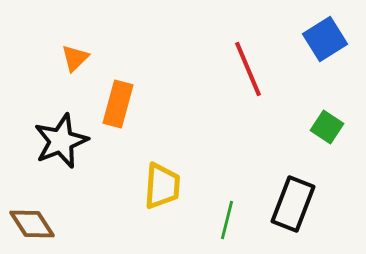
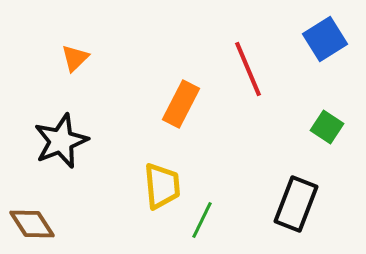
orange rectangle: moved 63 px right; rotated 12 degrees clockwise
yellow trapezoid: rotated 9 degrees counterclockwise
black rectangle: moved 3 px right
green line: moved 25 px left; rotated 12 degrees clockwise
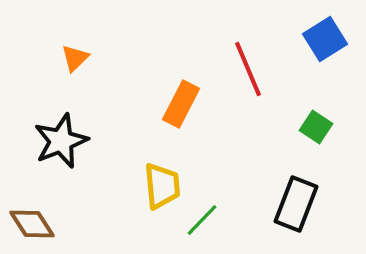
green square: moved 11 px left
green line: rotated 18 degrees clockwise
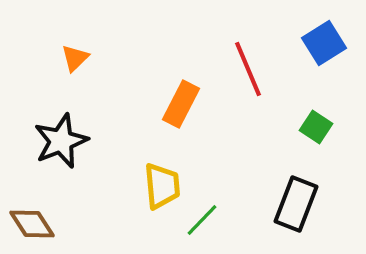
blue square: moved 1 px left, 4 px down
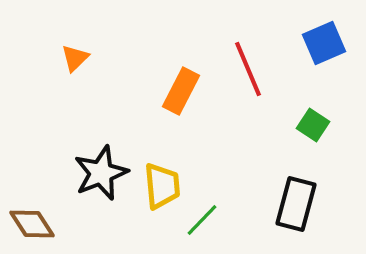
blue square: rotated 9 degrees clockwise
orange rectangle: moved 13 px up
green square: moved 3 px left, 2 px up
black star: moved 40 px right, 32 px down
black rectangle: rotated 6 degrees counterclockwise
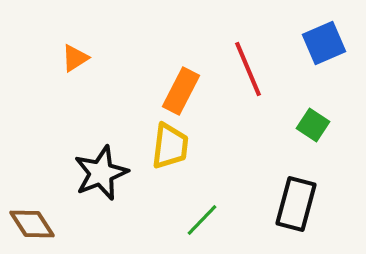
orange triangle: rotated 12 degrees clockwise
yellow trapezoid: moved 8 px right, 40 px up; rotated 12 degrees clockwise
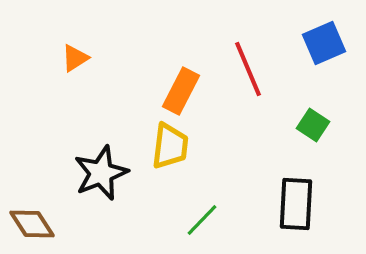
black rectangle: rotated 12 degrees counterclockwise
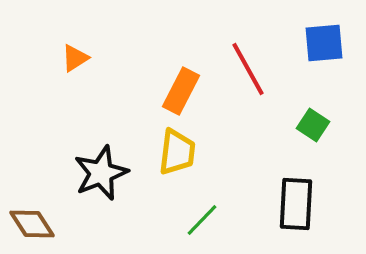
blue square: rotated 18 degrees clockwise
red line: rotated 6 degrees counterclockwise
yellow trapezoid: moved 7 px right, 6 px down
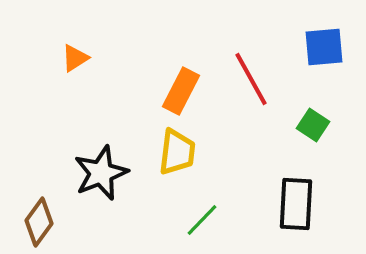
blue square: moved 4 px down
red line: moved 3 px right, 10 px down
brown diamond: moved 7 px right, 2 px up; rotated 69 degrees clockwise
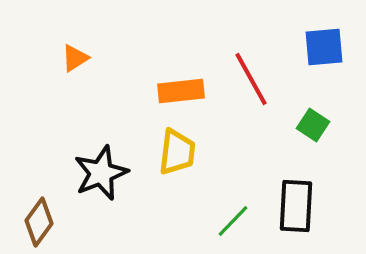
orange rectangle: rotated 57 degrees clockwise
black rectangle: moved 2 px down
green line: moved 31 px right, 1 px down
